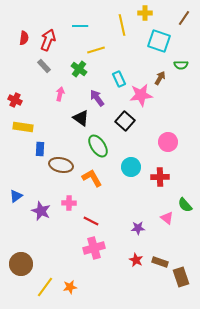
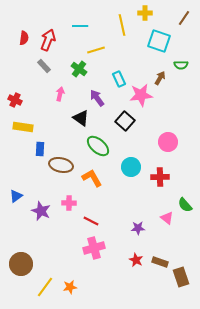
green ellipse at (98, 146): rotated 15 degrees counterclockwise
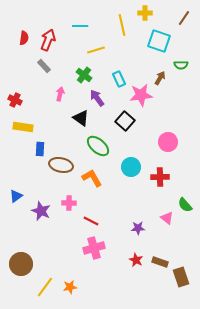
green cross at (79, 69): moved 5 px right, 6 px down
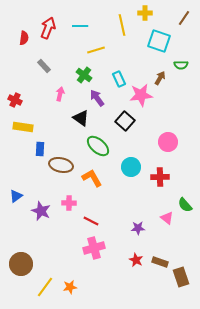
red arrow at (48, 40): moved 12 px up
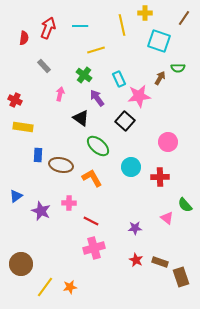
green semicircle at (181, 65): moved 3 px left, 3 px down
pink star at (141, 95): moved 2 px left, 1 px down
blue rectangle at (40, 149): moved 2 px left, 6 px down
purple star at (138, 228): moved 3 px left
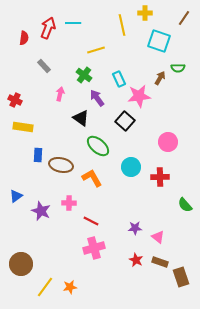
cyan line at (80, 26): moved 7 px left, 3 px up
pink triangle at (167, 218): moved 9 px left, 19 px down
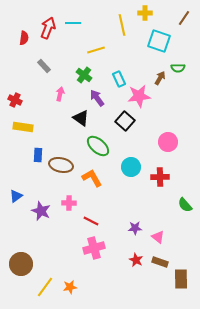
brown rectangle at (181, 277): moved 2 px down; rotated 18 degrees clockwise
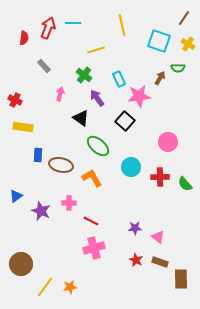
yellow cross at (145, 13): moved 43 px right, 31 px down; rotated 32 degrees clockwise
green semicircle at (185, 205): moved 21 px up
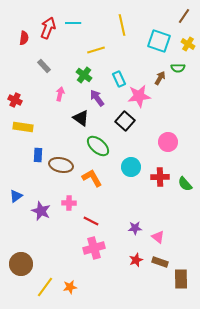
brown line at (184, 18): moved 2 px up
red star at (136, 260): rotated 24 degrees clockwise
